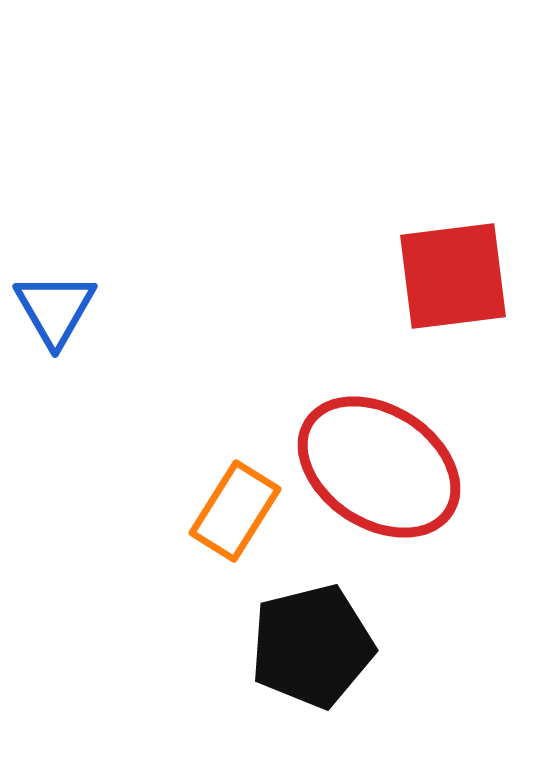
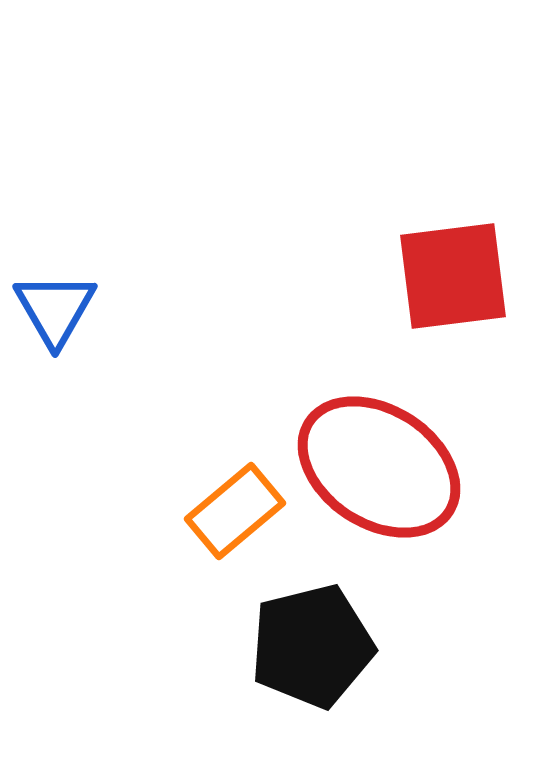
orange rectangle: rotated 18 degrees clockwise
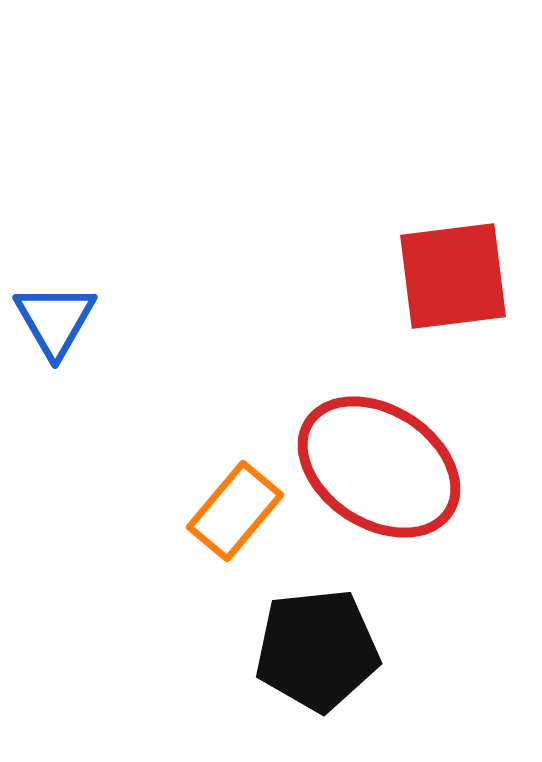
blue triangle: moved 11 px down
orange rectangle: rotated 10 degrees counterclockwise
black pentagon: moved 5 px right, 4 px down; rotated 8 degrees clockwise
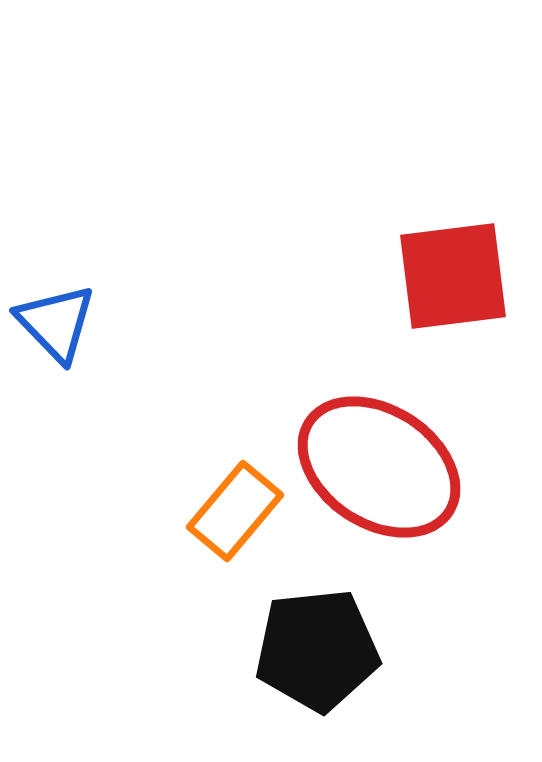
blue triangle: moved 1 px right, 3 px down; rotated 14 degrees counterclockwise
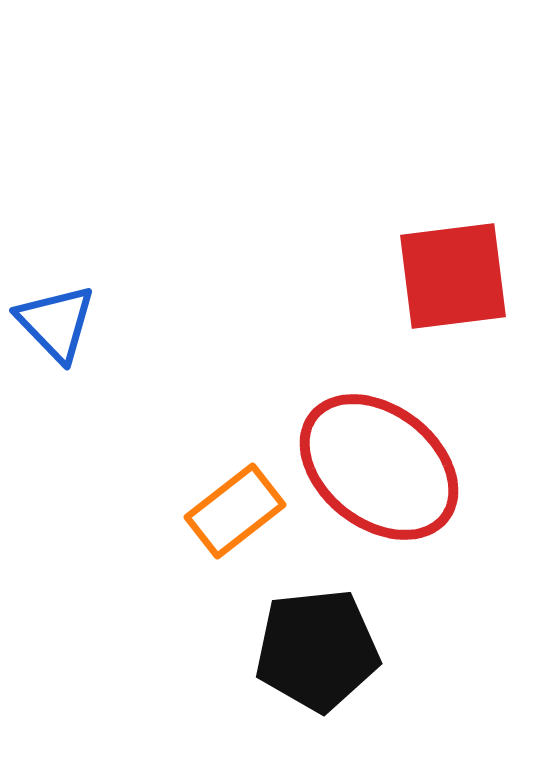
red ellipse: rotated 5 degrees clockwise
orange rectangle: rotated 12 degrees clockwise
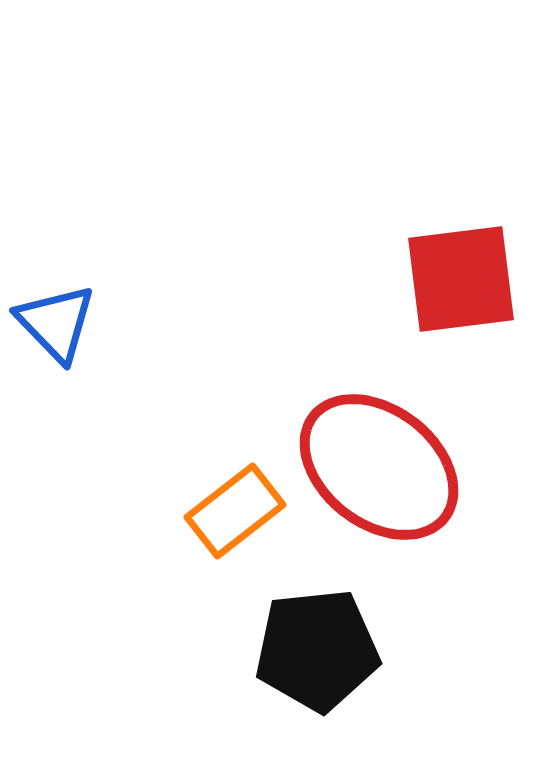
red square: moved 8 px right, 3 px down
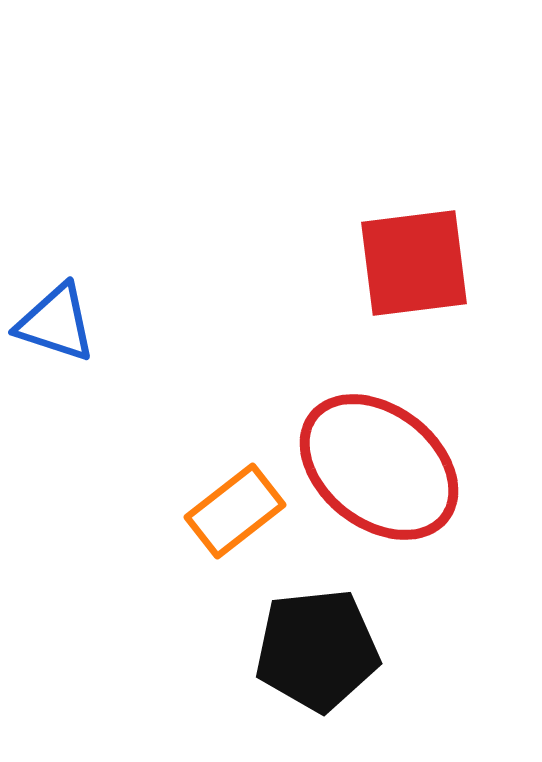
red square: moved 47 px left, 16 px up
blue triangle: rotated 28 degrees counterclockwise
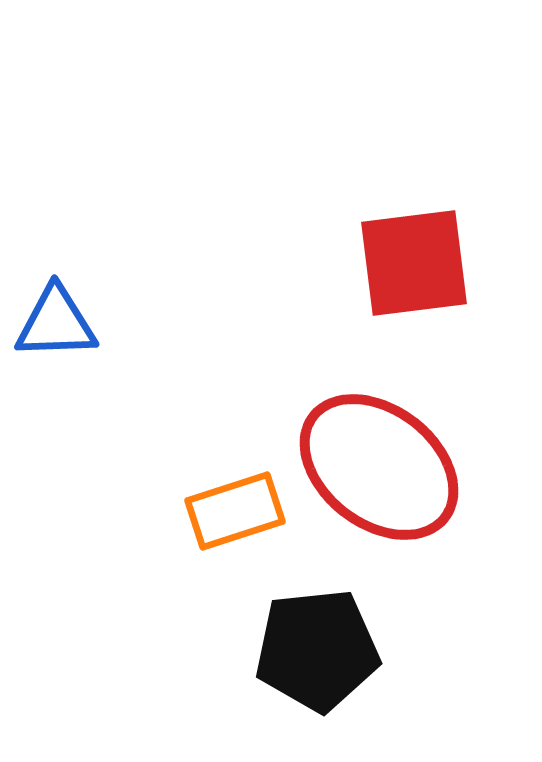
blue triangle: rotated 20 degrees counterclockwise
orange rectangle: rotated 20 degrees clockwise
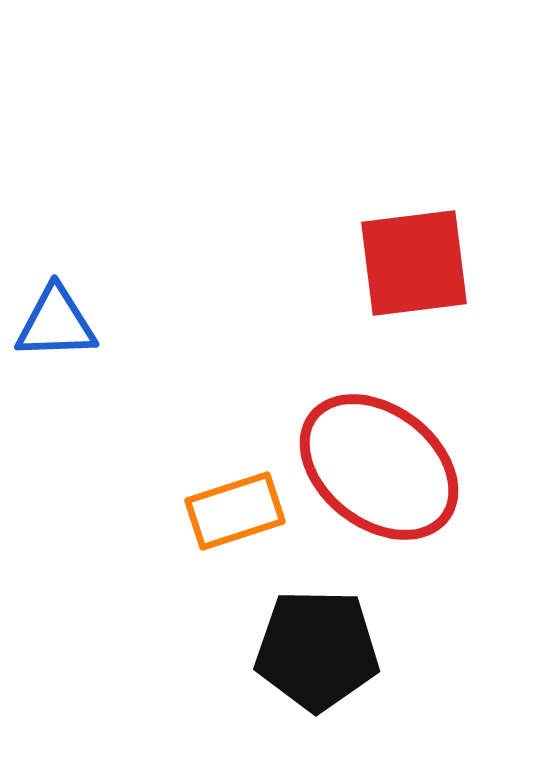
black pentagon: rotated 7 degrees clockwise
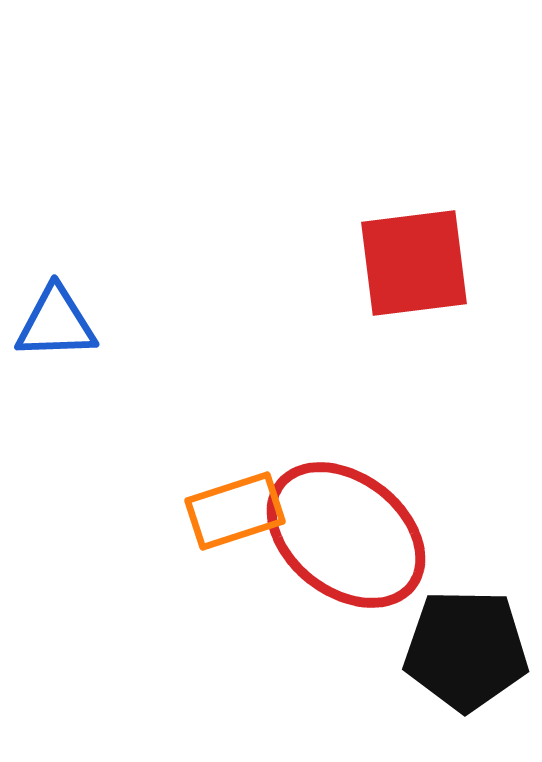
red ellipse: moved 33 px left, 68 px down
black pentagon: moved 149 px right
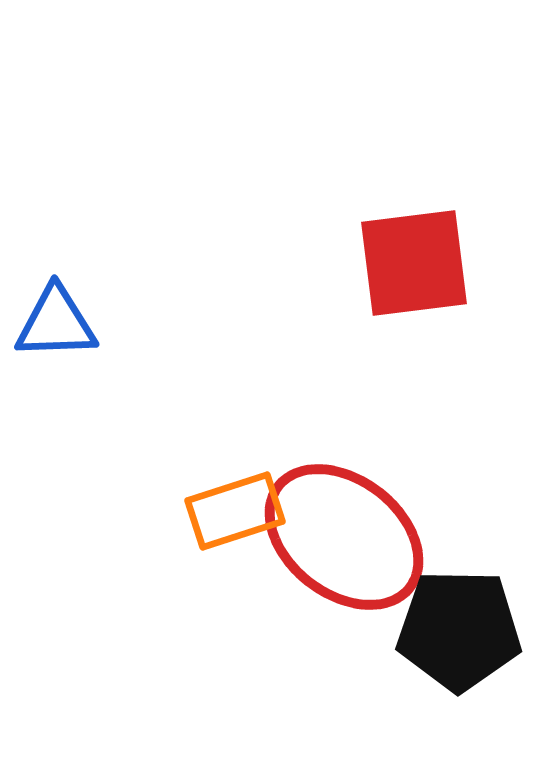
red ellipse: moved 2 px left, 2 px down
black pentagon: moved 7 px left, 20 px up
